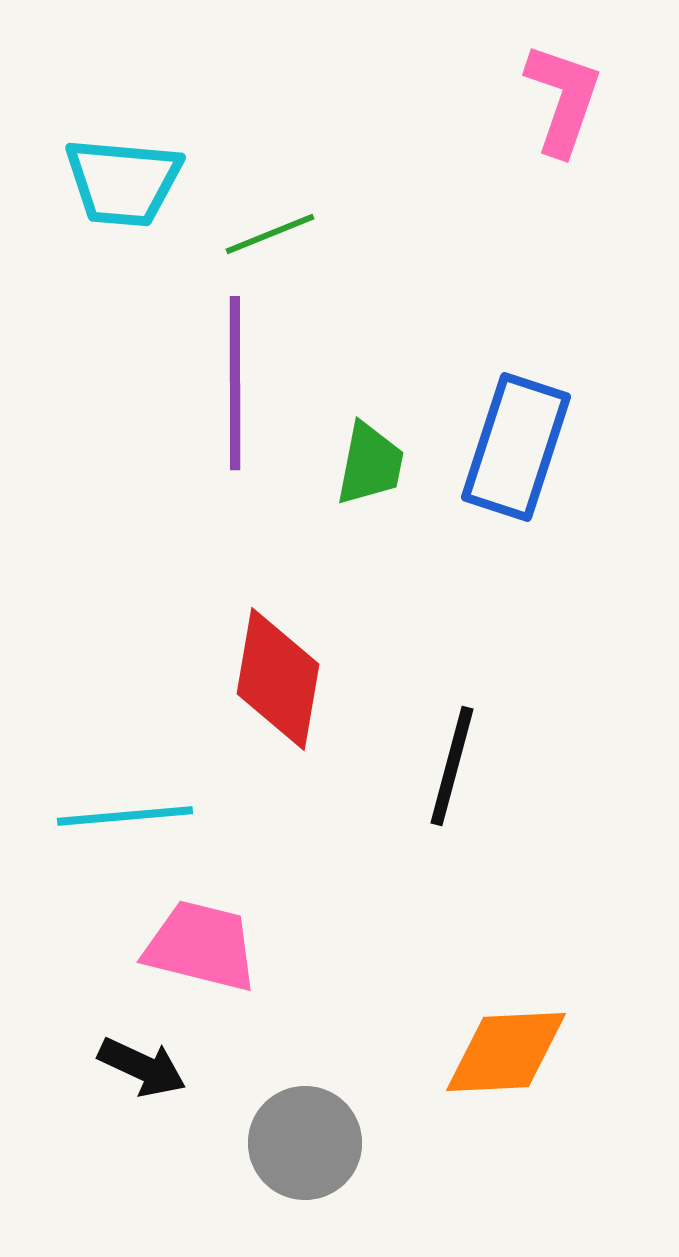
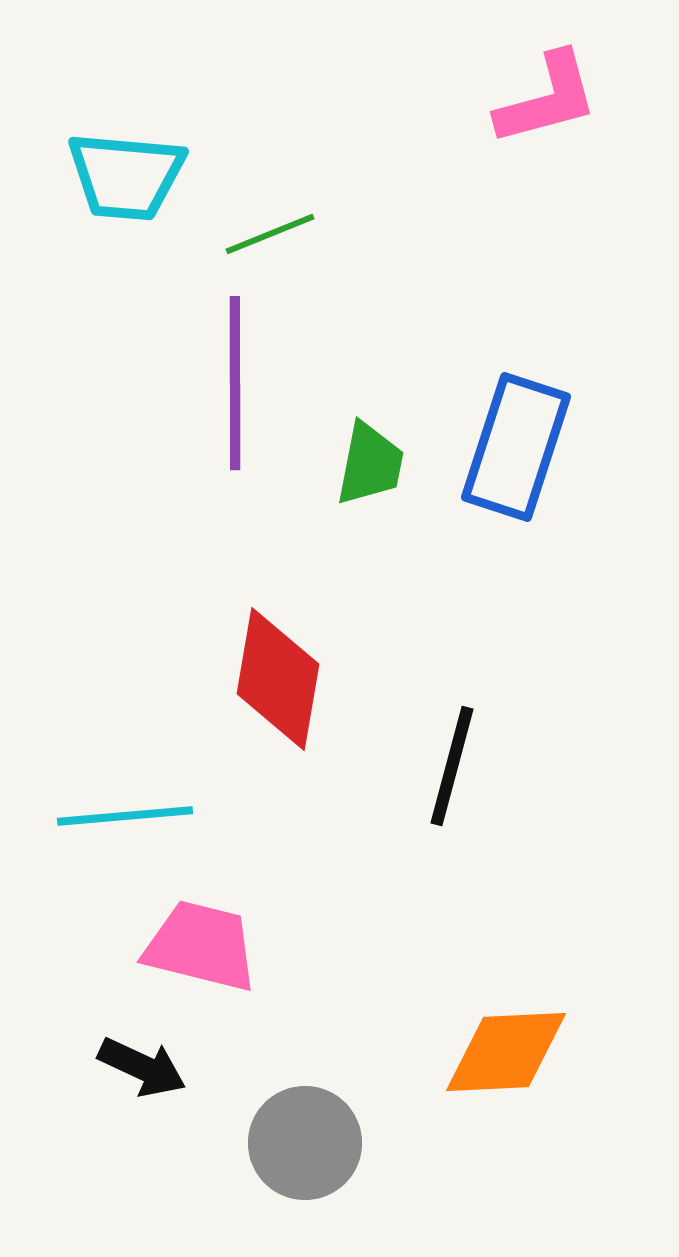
pink L-shape: moved 16 px left; rotated 56 degrees clockwise
cyan trapezoid: moved 3 px right, 6 px up
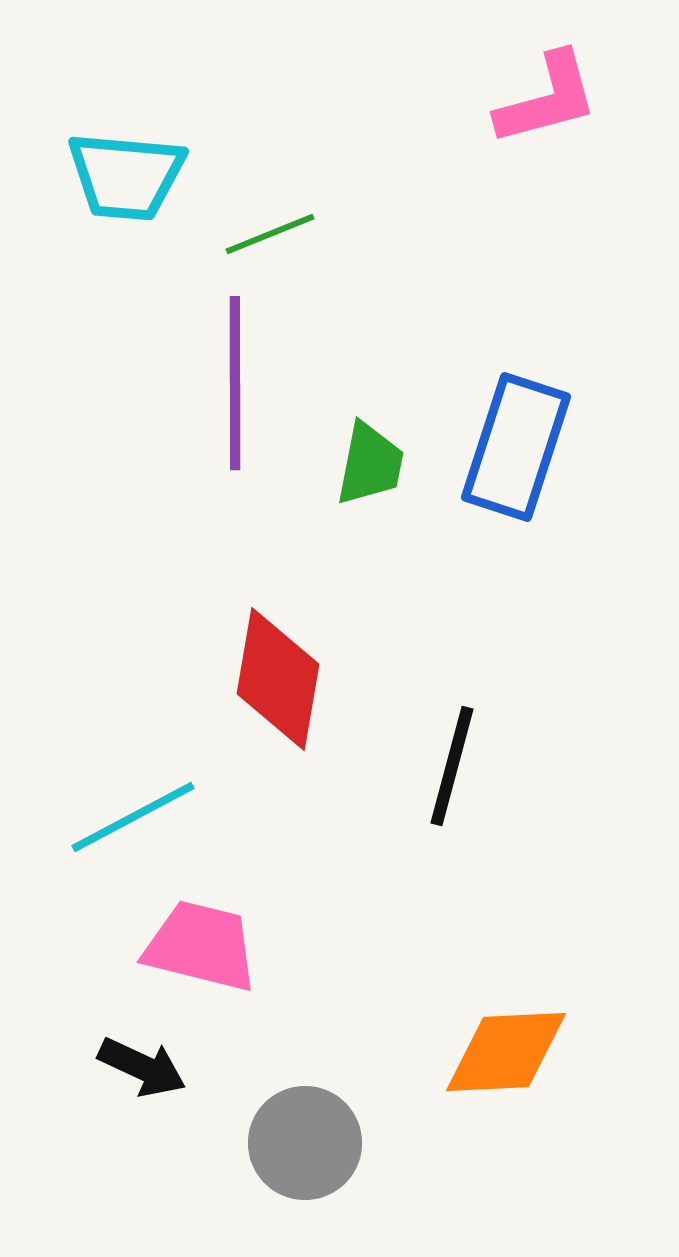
cyan line: moved 8 px right, 1 px down; rotated 23 degrees counterclockwise
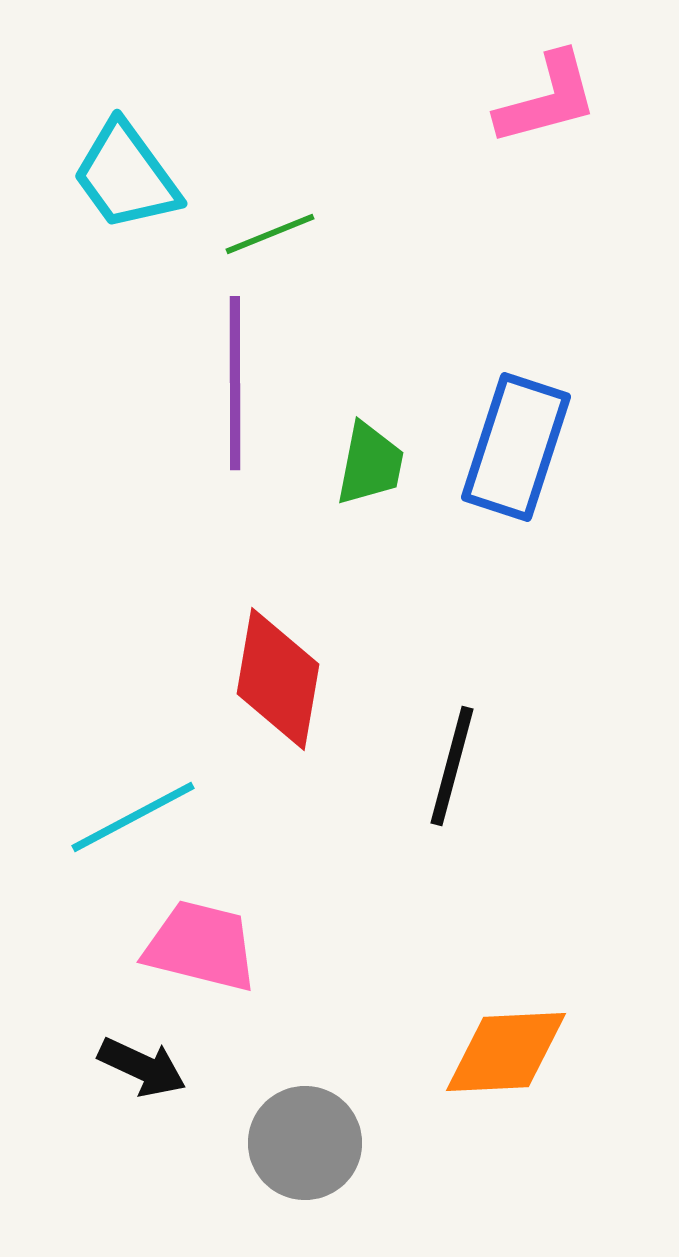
cyan trapezoid: rotated 49 degrees clockwise
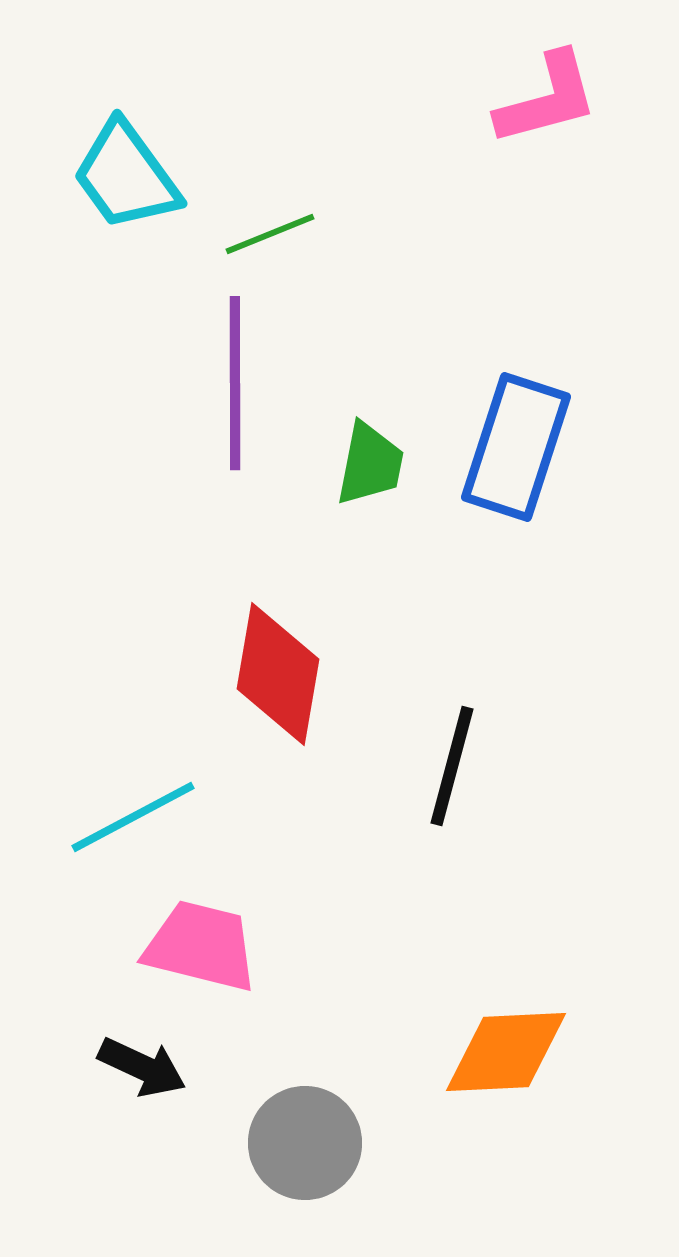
red diamond: moved 5 px up
